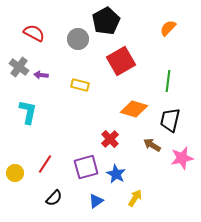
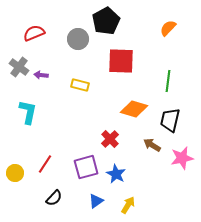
red semicircle: rotated 50 degrees counterclockwise
red square: rotated 32 degrees clockwise
yellow arrow: moved 7 px left, 7 px down
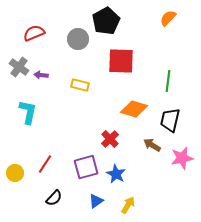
orange semicircle: moved 10 px up
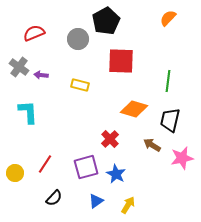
cyan L-shape: rotated 15 degrees counterclockwise
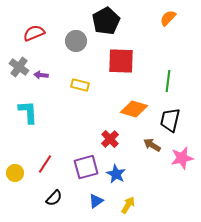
gray circle: moved 2 px left, 2 px down
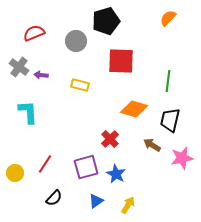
black pentagon: rotated 12 degrees clockwise
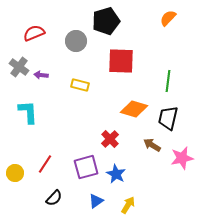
black trapezoid: moved 2 px left, 2 px up
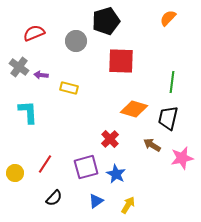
green line: moved 4 px right, 1 px down
yellow rectangle: moved 11 px left, 3 px down
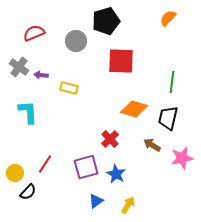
black semicircle: moved 26 px left, 6 px up
